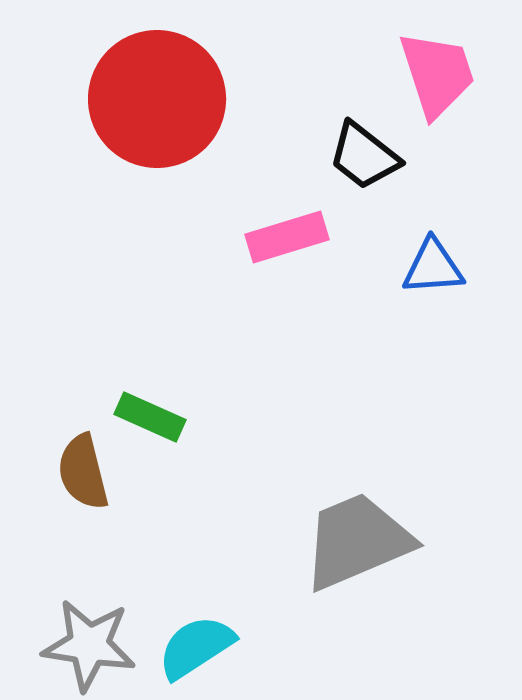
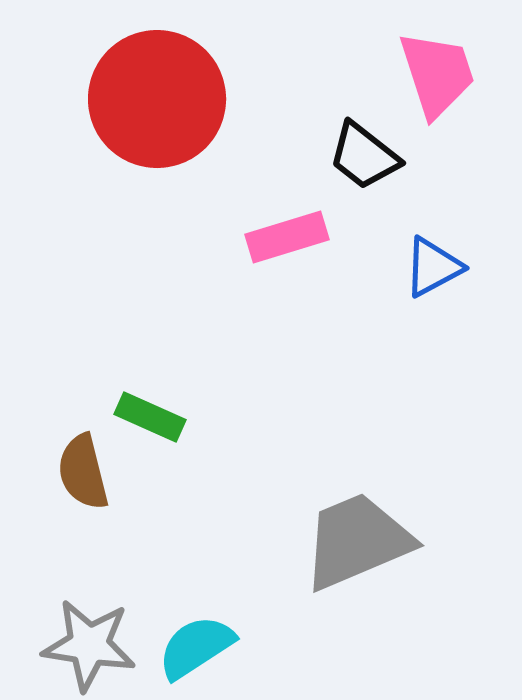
blue triangle: rotated 24 degrees counterclockwise
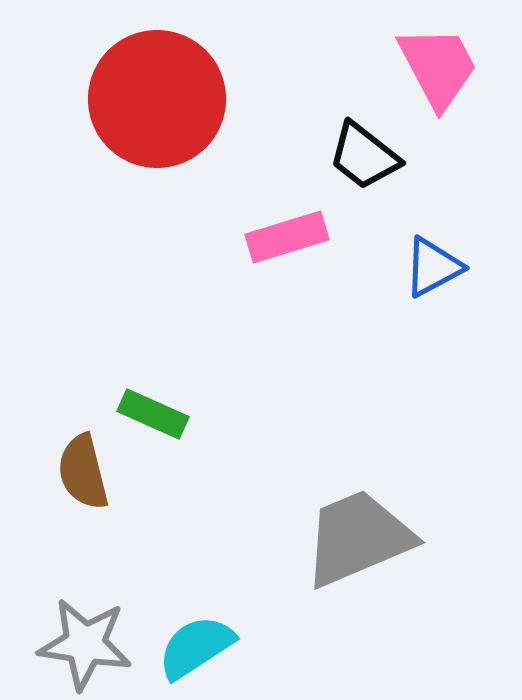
pink trapezoid: moved 1 px right, 7 px up; rotated 10 degrees counterclockwise
green rectangle: moved 3 px right, 3 px up
gray trapezoid: moved 1 px right, 3 px up
gray star: moved 4 px left, 1 px up
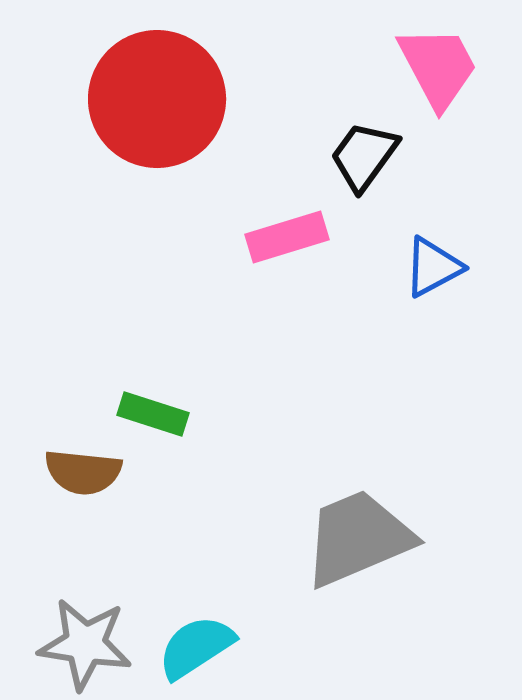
black trapezoid: rotated 88 degrees clockwise
green rectangle: rotated 6 degrees counterclockwise
brown semicircle: rotated 70 degrees counterclockwise
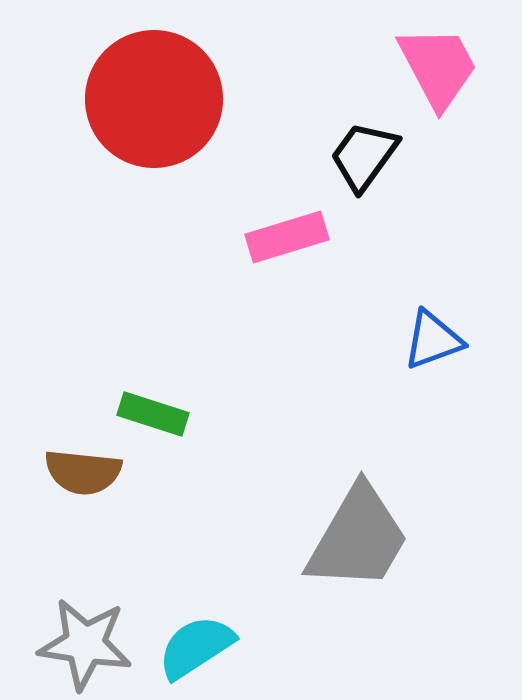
red circle: moved 3 px left
blue triangle: moved 73 px down; rotated 8 degrees clockwise
gray trapezoid: rotated 143 degrees clockwise
